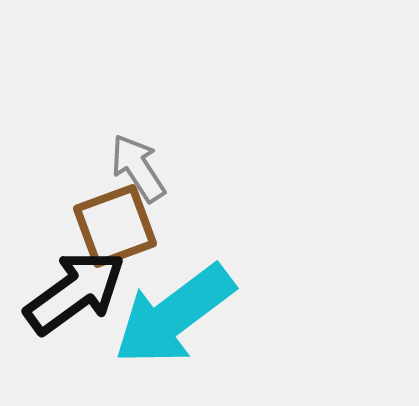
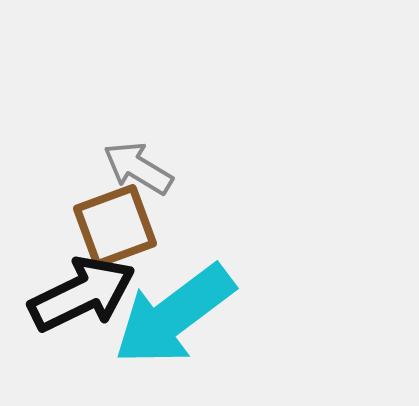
gray arrow: rotated 26 degrees counterclockwise
black arrow: moved 7 px right, 2 px down; rotated 10 degrees clockwise
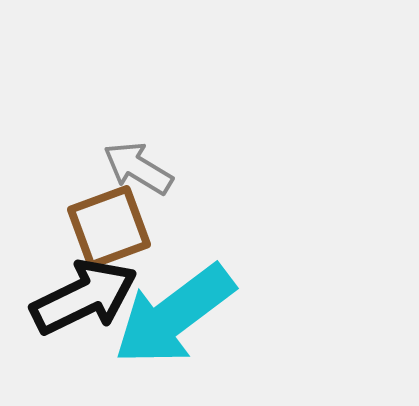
brown square: moved 6 px left, 1 px down
black arrow: moved 2 px right, 3 px down
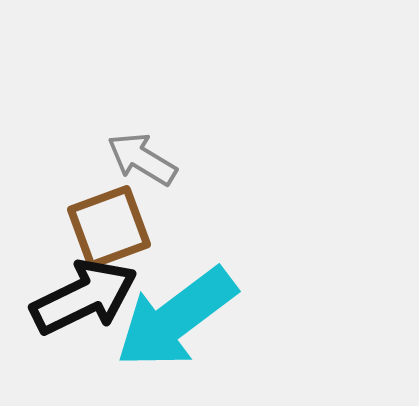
gray arrow: moved 4 px right, 9 px up
cyan arrow: moved 2 px right, 3 px down
